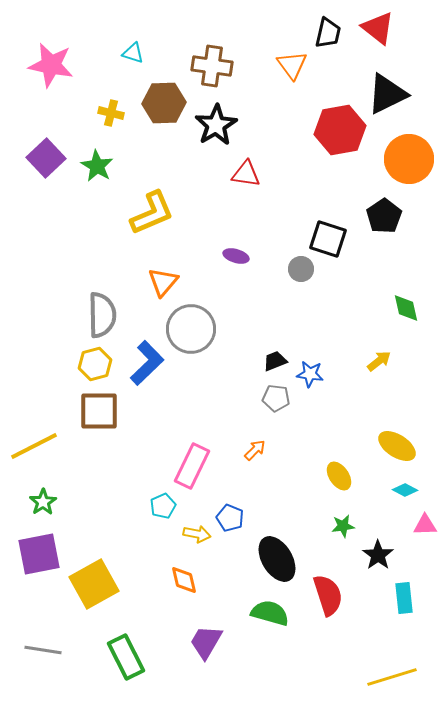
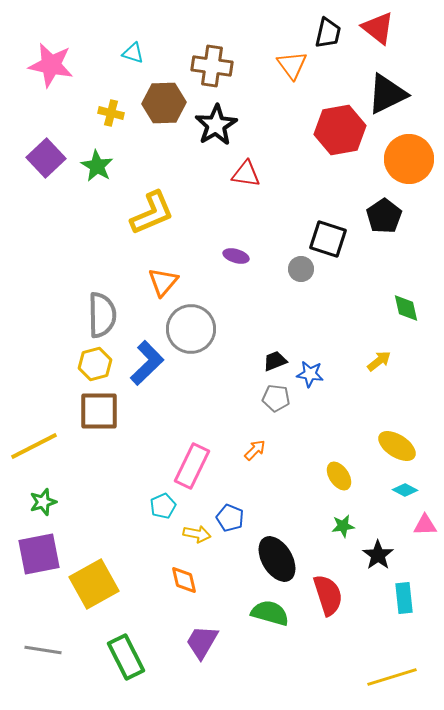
green star at (43, 502): rotated 16 degrees clockwise
purple trapezoid at (206, 642): moved 4 px left
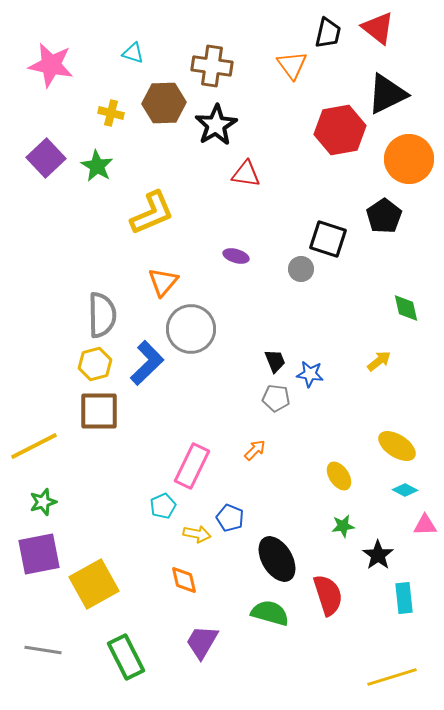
black trapezoid at (275, 361): rotated 90 degrees clockwise
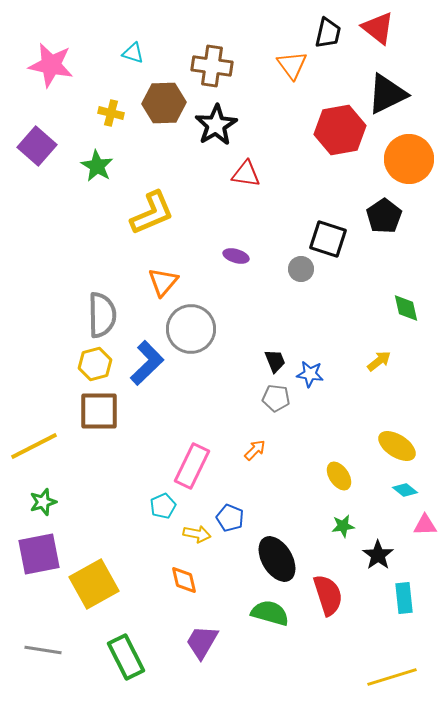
purple square at (46, 158): moved 9 px left, 12 px up; rotated 6 degrees counterclockwise
cyan diamond at (405, 490): rotated 10 degrees clockwise
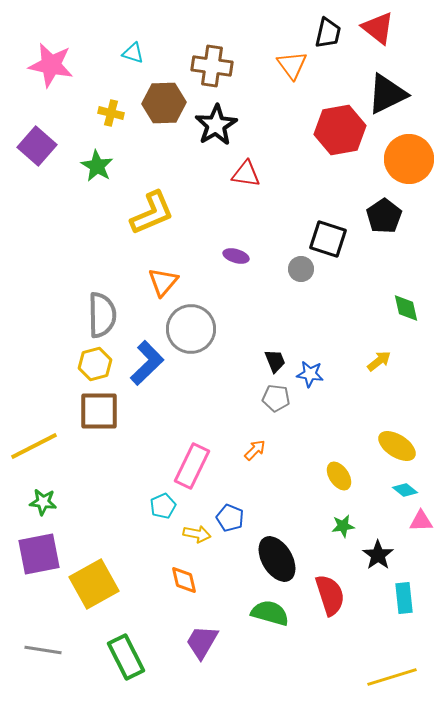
green star at (43, 502): rotated 24 degrees clockwise
pink triangle at (425, 525): moved 4 px left, 4 px up
red semicircle at (328, 595): moved 2 px right
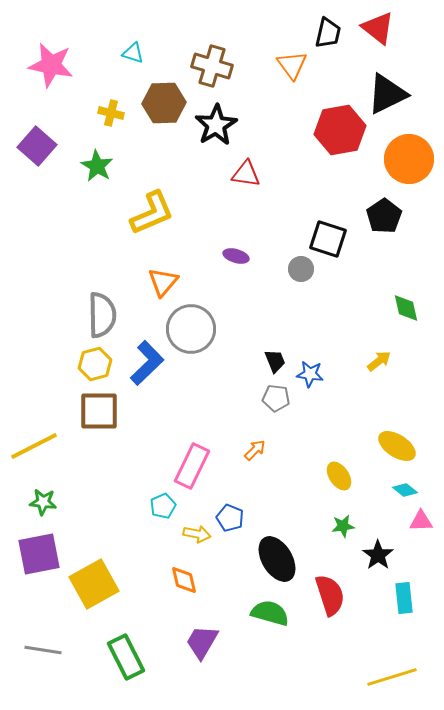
brown cross at (212, 66): rotated 9 degrees clockwise
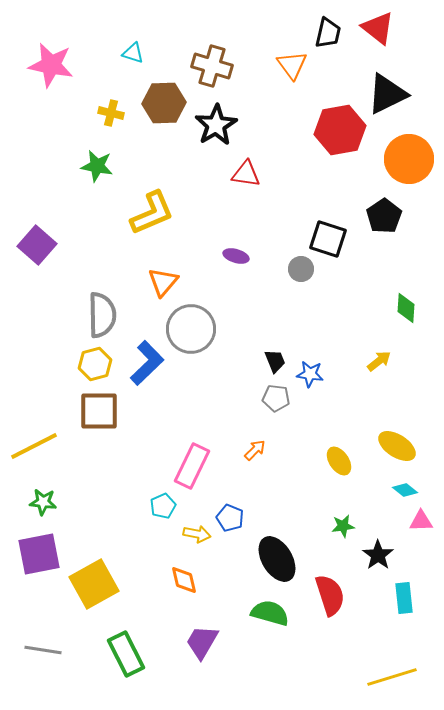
purple square at (37, 146): moved 99 px down
green star at (97, 166): rotated 20 degrees counterclockwise
green diamond at (406, 308): rotated 16 degrees clockwise
yellow ellipse at (339, 476): moved 15 px up
green rectangle at (126, 657): moved 3 px up
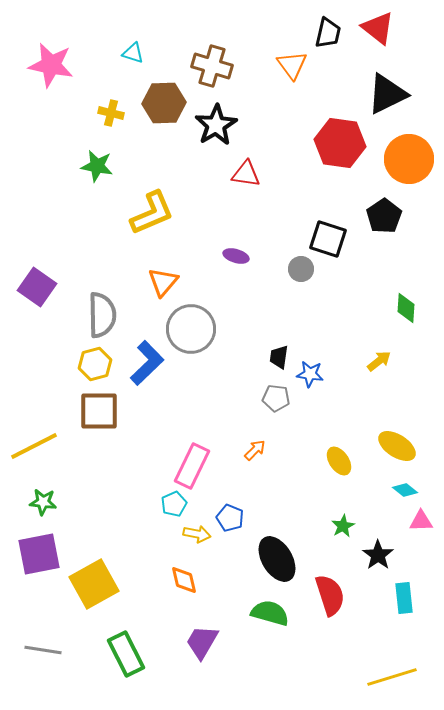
red hexagon at (340, 130): moved 13 px down; rotated 18 degrees clockwise
purple square at (37, 245): moved 42 px down; rotated 6 degrees counterclockwise
black trapezoid at (275, 361): moved 4 px right, 4 px up; rotated 150 degrees counterclockwise
cyan pentagon at (163, 506): moved 11 px right, 2 px up
green star at (343, 526): rotated 20 degrees counterclockwise
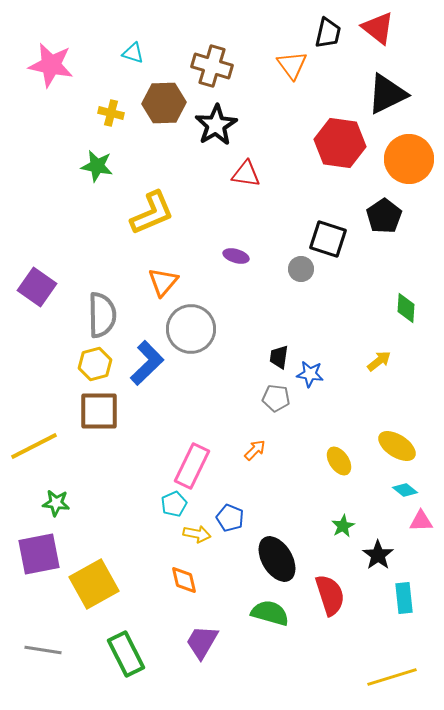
green star at (43, 502): moved 13 px right, 1 px down
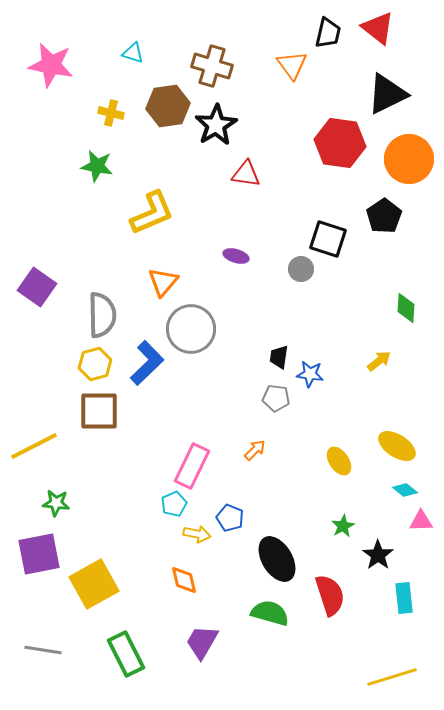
brown hexagon at (164, 103): moved 4 px right, 3 px down; rotated 6 degrees counterclockwise
